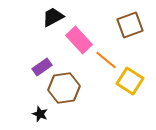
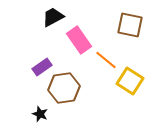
brown square: rotated 32 degrees clockwise
pink rectangle: rotated 8 degrees clockwise
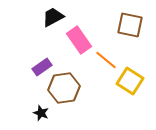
black star: moved 1 px right, 1 px up
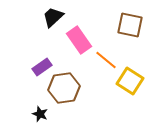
black trapezoid: rotated 15 degrees counterclockwise
black star: moved 1 px left, 1 px down
